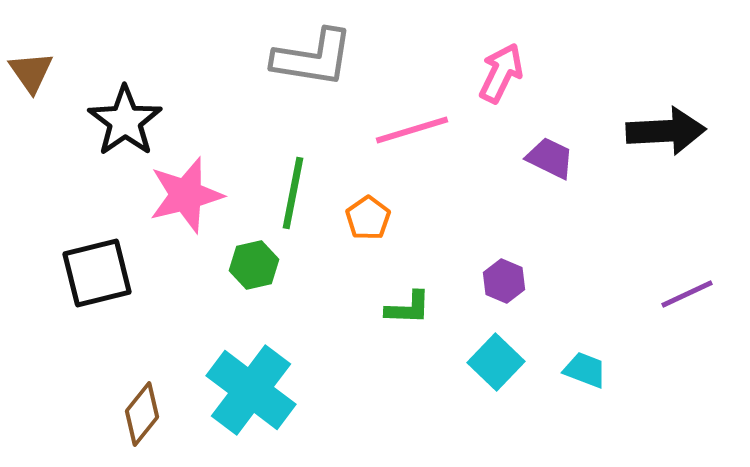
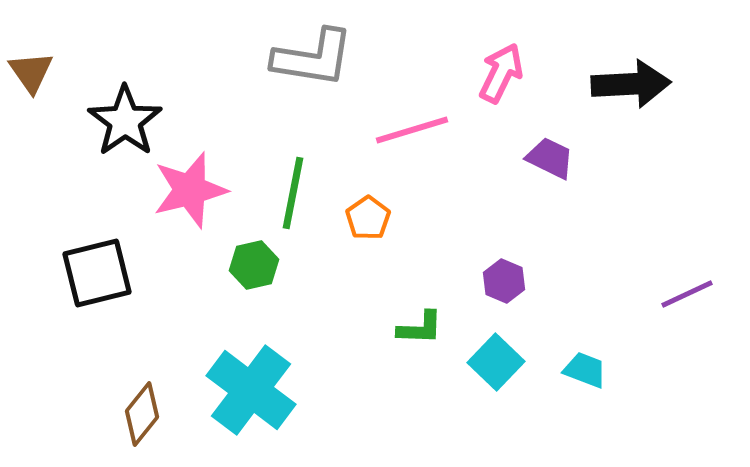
black arrow: moved 35 px left, 47 px up
pink star: moved 4 px right, 5 px up
green L-shape: moved 12 px right, 20 px down
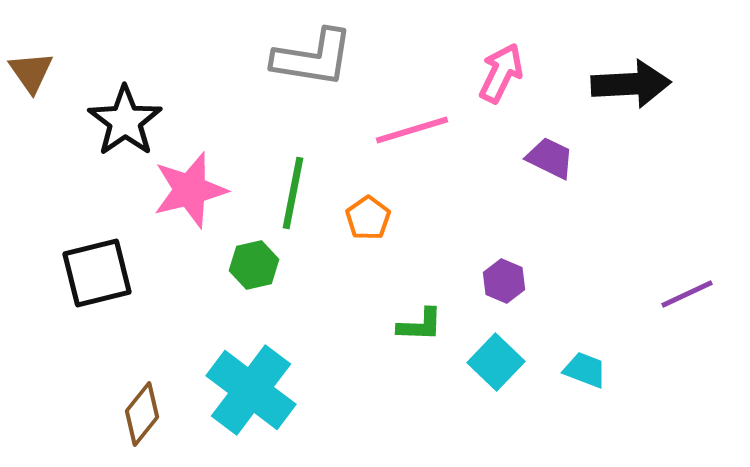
green L-shape: moved 3 px up
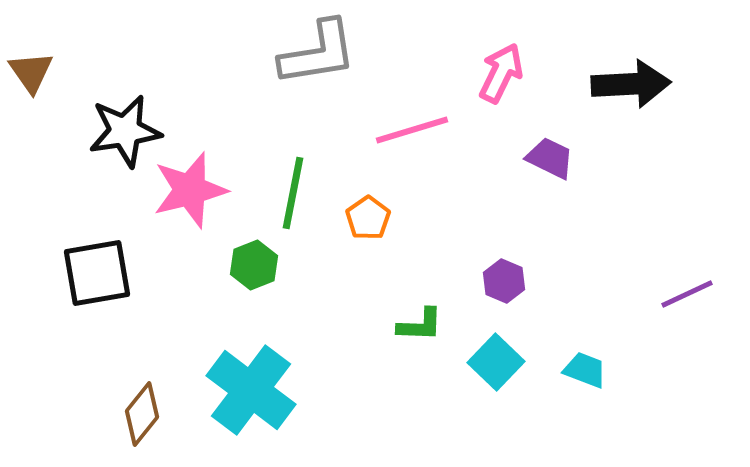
gray L-shape: moved 5 px right, 5 px up; rotated 18 degrees counterclockwise
black star: moved 10 px down; rotated 26 degrees clockwise
green hexagon: rotated 9 degrees counterclockwise
black square: rotated 4 degrees clockwise
